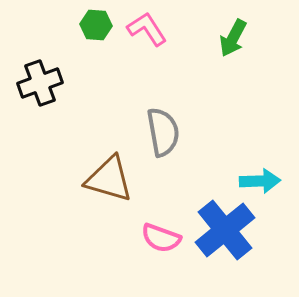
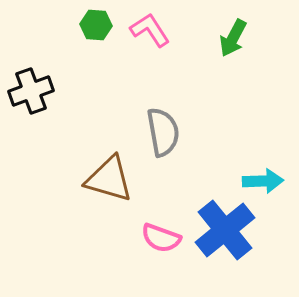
pink L-shape: moved 3 px right, 1 px down
black cross: moved 9 px left, 8 px down
cyan arrow: moved 3 px right
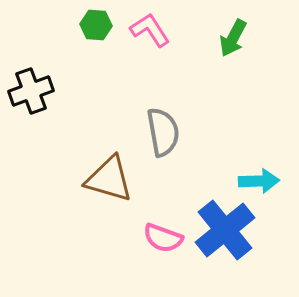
cyan arrow: moved 4 px left
pink semicircle: moved 2 px right
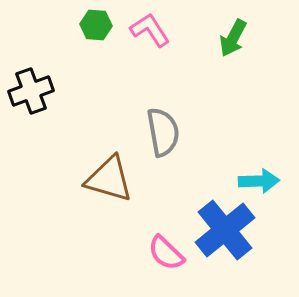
pink semicircle: moved 3 px right, 15 px down; rotated 24 degrees clockwise
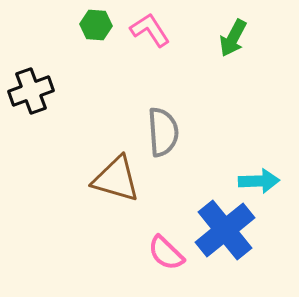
gray semicircle: rotated 6 degrees clockwise
brown triangle: moved 7 px right
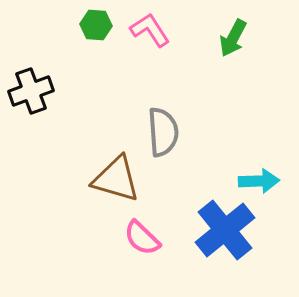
pink semicircle: moved 24 px left, 15 px up
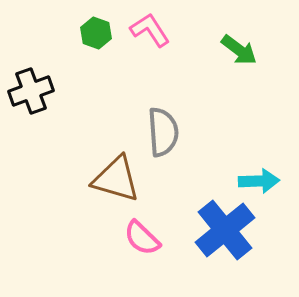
green hexagon: moved 8 px down; rotated 16 degrees clockwise
green arrow: moved 6 px right, 12 px down; rotated 81 degrees counterclockwise
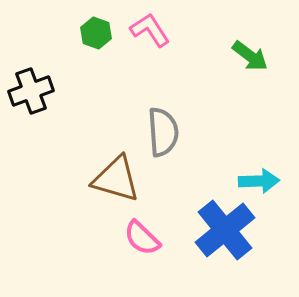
green arrow: moved 11 px right, 6 px down
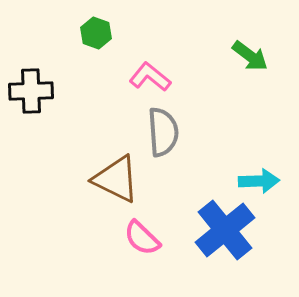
pink L-shape: moved 47 px down; rotated 18 degrees counterclockwise
black cross: rotated 18 degrees clockwise
brown triangle: rotated 10 degrees clockwise
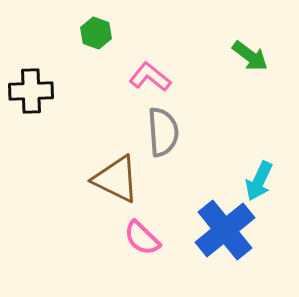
cyan arrow: rotated 117 degrees clockwise
